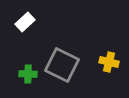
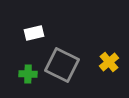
white rectangle: moved 9 px right, 11 px down; rotated 30 degrees clockwise
yellow cross: rotated 36 degrees clockwise
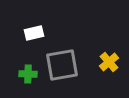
gray square: rotated 36 degrees counterclockwise
